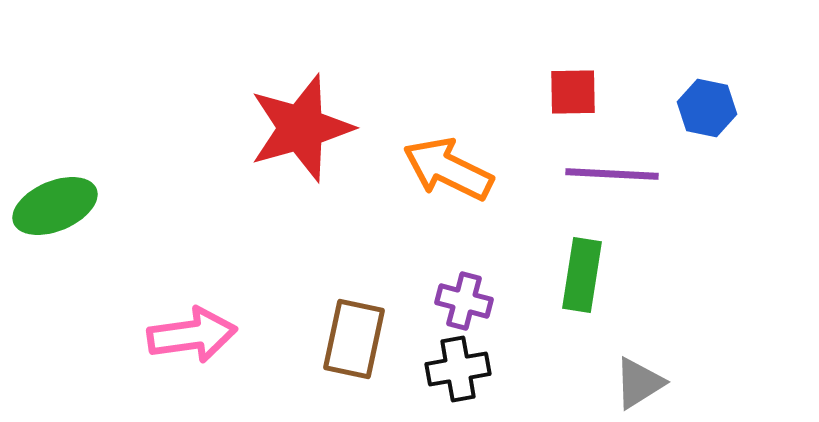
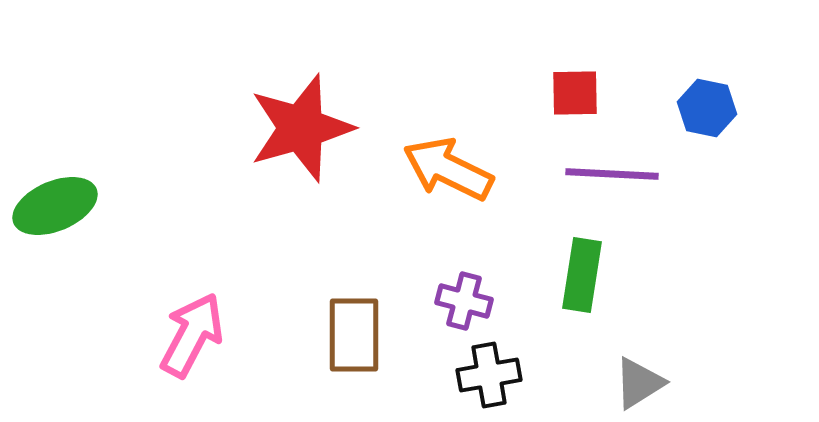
red square: moved 2 px right, 1 px down
pink arrow: rotated 54 degrees counterclockwise
brown rectangle: moved 4 px up; rotated 12 degrees counterclockwise
black cross: moved 31 px right, 6 px down
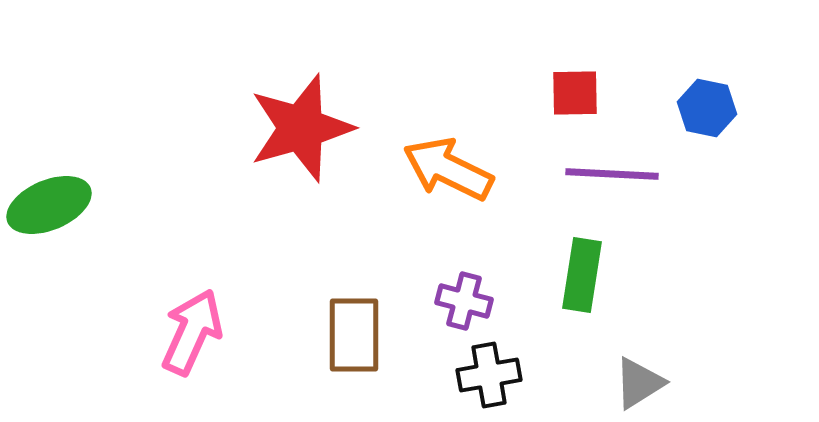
green ellipse: moved 6 px left, 1 px up
pink arrow: moved 3 px up; rotated 4 degrees counterclockwise
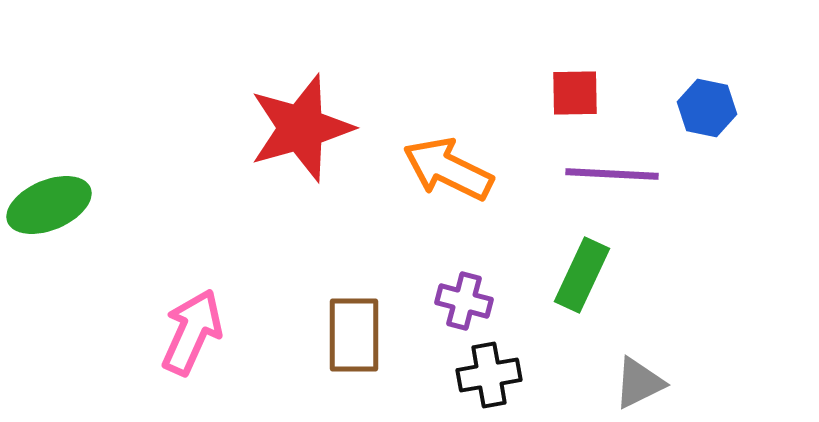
green rectangle: rotated 16 degrees clockwise
gray triangle: rotated 6 degrees clockwise
